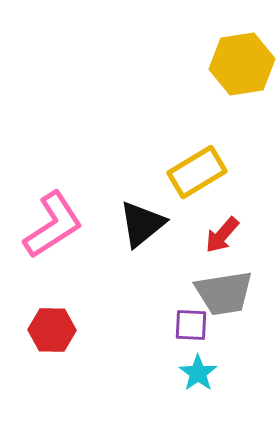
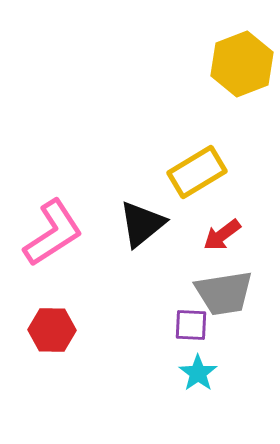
yellow hexagon: rotated 12 degrees counterclockwise
pink L-shape: moved 8 px down
red arrow: rotated 12 degrees clockwise
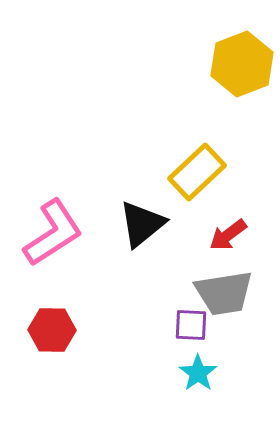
yellow rectangle: rotated 12 degrees counterclockwise
red arrow: moved 6 px right
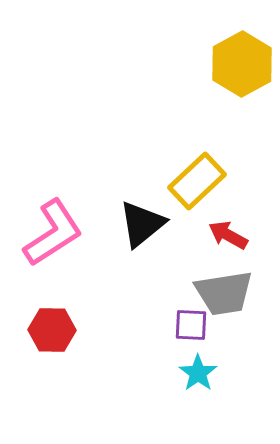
yellow hexagon: rotated 8 degrees counterclockwise
yellow rectangle: moved 9 px down
red arrow: rotated 66 degrees clockwise
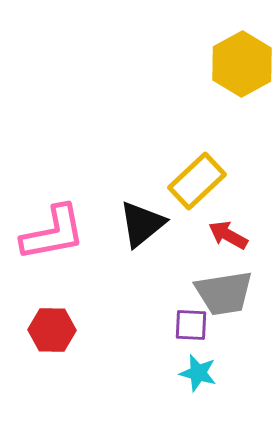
pink L-shape: rotated 22 degrees clockwise
cyan star: rotated 21 degrees counterclockwise
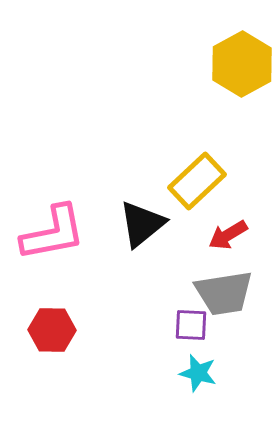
red arrow: rotated 60 degrees counterclockwise
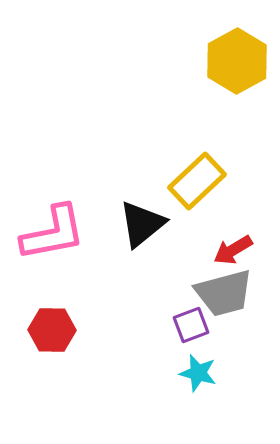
yellow hexagon: moved 5 px left, 3 px up
red arrow: moved 5 px right, 15 px down
gray trapezoid: rotated 6 degrees counterclockwise
purple square: rotated 24 degrees counterclockwise
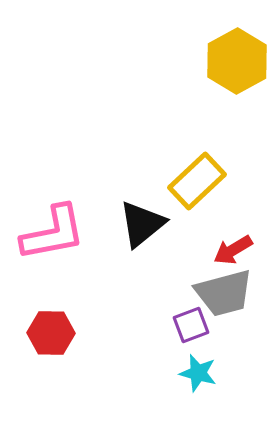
red hexagon: moved 1 px left, 3 px down
